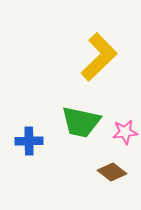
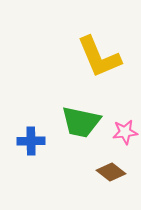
yellow L-shape: rotated 111 degrees clockwise
blue cross: moved 2 px right
brown diamond: moved 1 px left
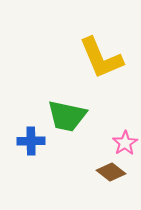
yellow L-shape: moved 2 px right, 1 px down
green trapezoid: moved 14 px left, 6 px up
pink star: moved 11 px down; rotated 25 degrees counterclockwise
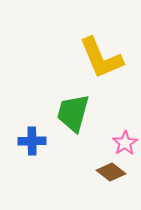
green trapezoid: moved 6 px right, 3 px up; rotated 93 degrees clockwise
blue cross: moved 1 px right
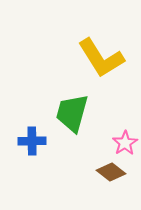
yellow L-shape: rotated 9 degrees counterclockwise
green trapezoid: moved 1 px left
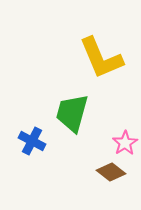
yellow L-shape: rotated 9 degrees clockwise
blue cross: rotated 28 degrees clockwise
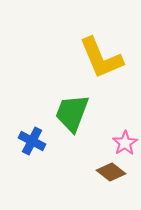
green trapezoid: rotated 6 degrees clockwise
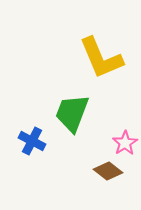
brown diamond: moved 3 px left, 1 px up
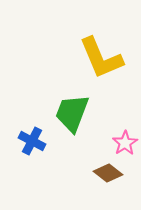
brown diamond: moved 2 px down
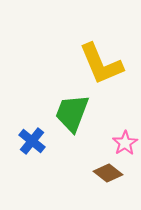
yellow L-shape: moved 6 px down
blue cross: rotated 12 degrees clockwise
